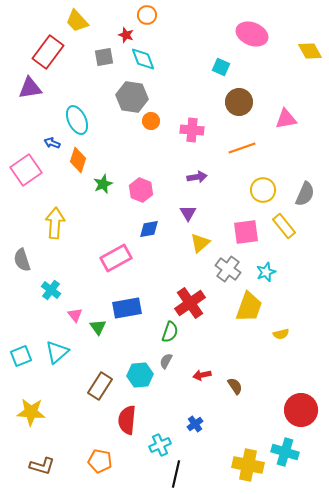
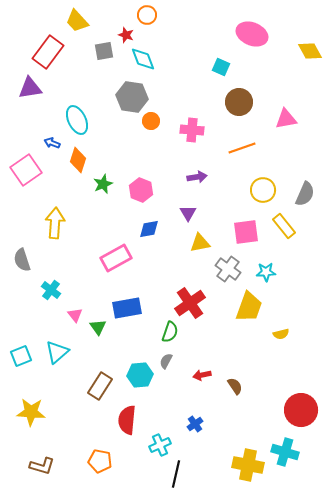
gray square at (104, 57): moved 6 px up
yellow triangle at (200, 243): rotated 30 degrees clockwise
cyan star at (266, 272): rotated 18 degrees clockwise
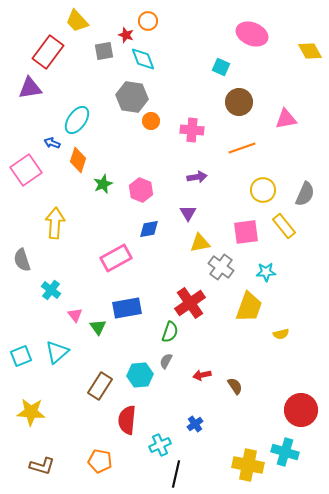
orange circle at (147, 15): moved 1 px right, 6 px down
cyan ellipse at (77, 120): rotated 60 degrees clockwise
gray cross at (228, 269): moved 7 px left, 2 px up
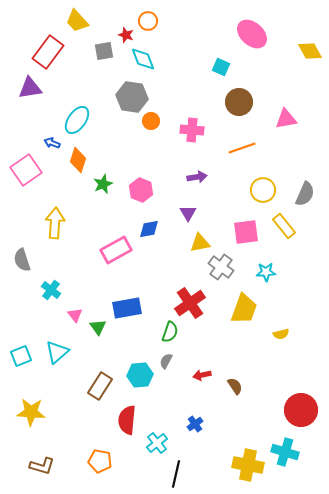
pink ellipse at (252, 34): rotated 20 degrees clockwise
pink rectangle at (116, 258): moved 8 px up
yellow trapezoid at (249, 307): moved 5 px left, 2 px down
cyan cross at (160, 445): moved 3 px left, 2 px up; rotated 15 degrees counterclockwise
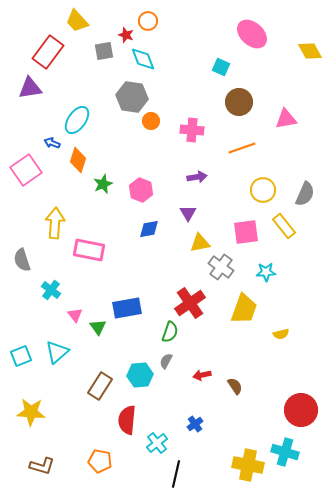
pink rectangle at (116, 250): moved 27 px left; rotated 40 degrees clockwise
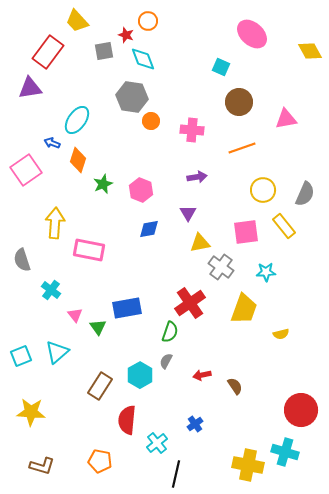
cyan hexagon at (140, 375): rotated 25 degrees counterclockwise
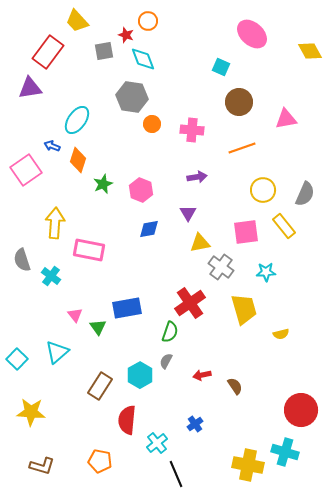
orange circle at (151, 121): moved 1 px right, 3 px down
blue arrow at (52, 143): moved 3 px down
cyan cross at (51, 290): moved 14 px up
yellow trapezoid at (244, 309): rotated 36 degrees counterclockwise
cyan square at (21, 356): moved 4 px left, 3 px down; rotated 25 degrees counterclockwise
black line at (176, 474): rotated 36 degrees counterclockwise
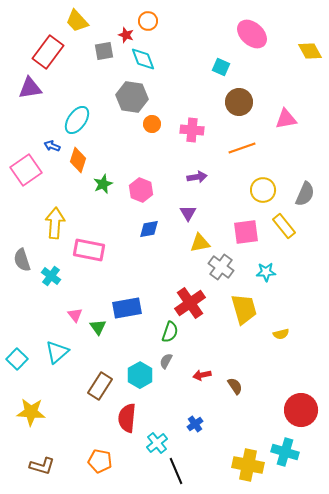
red semicircle at (127, 420): moved 2 px up
black line at (176, 474): moved 3 px up
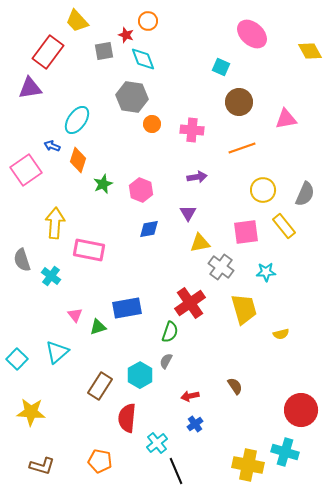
green triangle at (98, 327): rotated 48 degrees clockwise
red arrow at (202, 375): moved 12 px left, 21 px down
